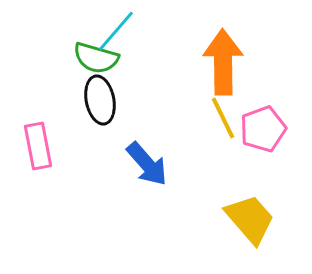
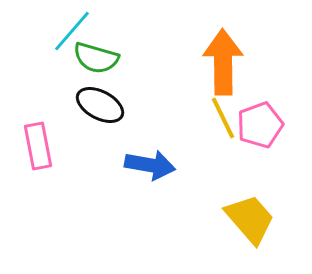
cyan line: moved 44 px left
black ellipse: moved 5 px down; rotated 51 degrees counterclockwise
pink pentagon: moved 3 px left, 4 px up
blue arrow: moved 3 px right, 1 px down; rotated 39 degrees counterclockwise
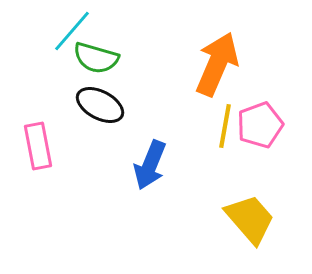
orange arrow: moved 6 px left, 2 px down; rotated 24 degrees clockwise
yellow line: moved 2 px right, 8 px down; rotated 36 degrees clockwise
blue arrow: rotated 102 degrees clockwise
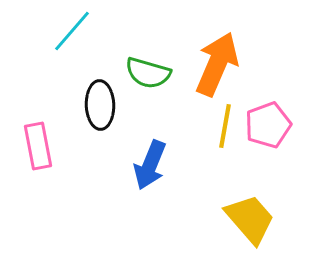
green semicircle: moved 52 px right, 15 px down
black ellipse: rotated 60 degrees clockwise
pink pentagon: moved 8 px right
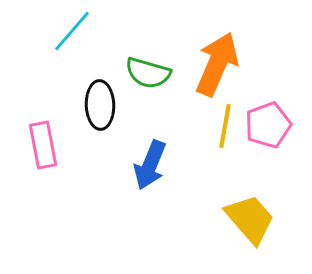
pink rectangle: moved 5 px right, 1 px up
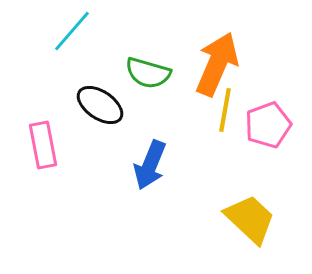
black ellipse: rotated 54 degrees counterclockwise
yellow line: moved 16 px up
yellow trapezoid: rotated 6 degrees counterclockwise
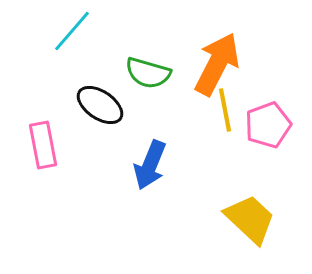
orange arrow: rotated 4 degrees clockwise
yellow line: rotated 21 degrees counterclockwise
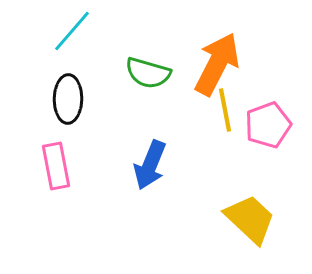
black ellipse: moved 32 px left, 6 px up; rotated 57 degrees clockwise
pink rectangle: moved 13 px right, 21 px down
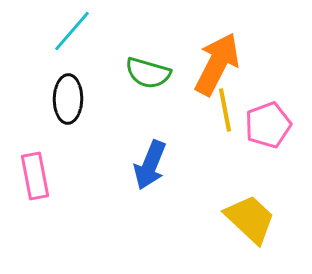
pink rectangle: moved 21 px left, 10 px down
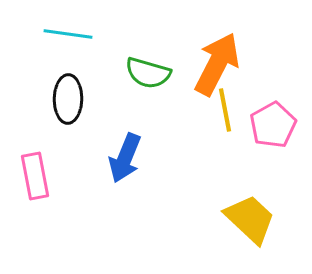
cyan line: moved 4 px left, 3 px down; rotated 57 degrees clockwise
pink pentagon: moved 5 px right; rotated 9 degrees counterclockwise
blue arrow: moved 25 px left, 7 px up
